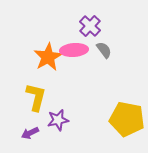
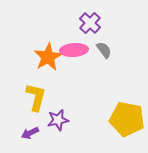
purple cross: moved 3 px up
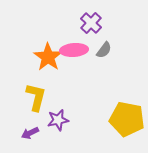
purple cross: moved 1 px right
gray semicircle: rotated 72 degrees clockwise
orange star: rotated 8 degrees counterclockwise
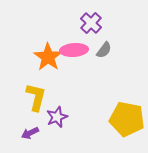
purple star: moved 1 px left, 3 px up; rotated 10 degrees counterclockwise
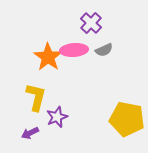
gray semicircle: rotated 30 degrees clockwise
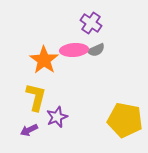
purple cross: rotated 10 degrees counterclockwise
gray semicircle: moved 8 px left
orange star: moved 4 px left, 3 px down
yellow pentagon: moved 2 px left, 1 px down
purple arrow: moved 1 px left, 3 px up
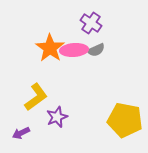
orange star: moved 6 px right, 12 px up
yellow L-shape: rotated 40 degrees clockwise
purple arrow: moved 8 px left, 3 px down
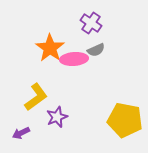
pink ellipse: moved 9 px down
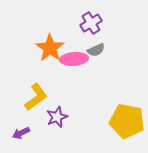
purple cross: rotated 25 degrees clockwise
yellow pentagon: moved 2 px right, 1 px down
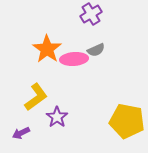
purple cross: moved 9 px up
orange star: moved 3 px left, 1 px down
purple star: rotated 15 degrees counterclockwise
